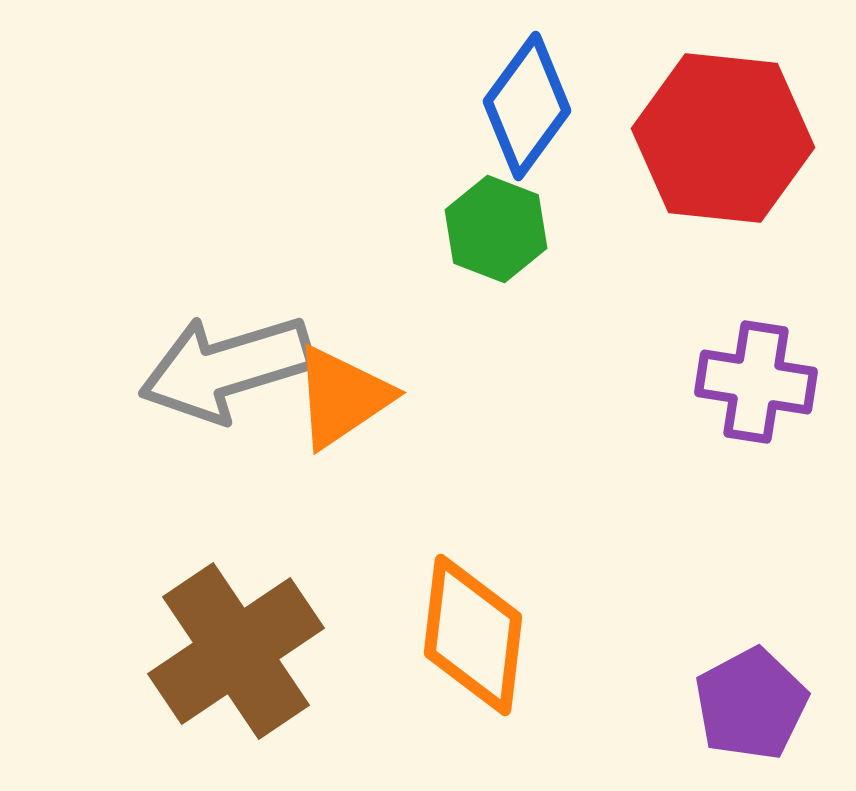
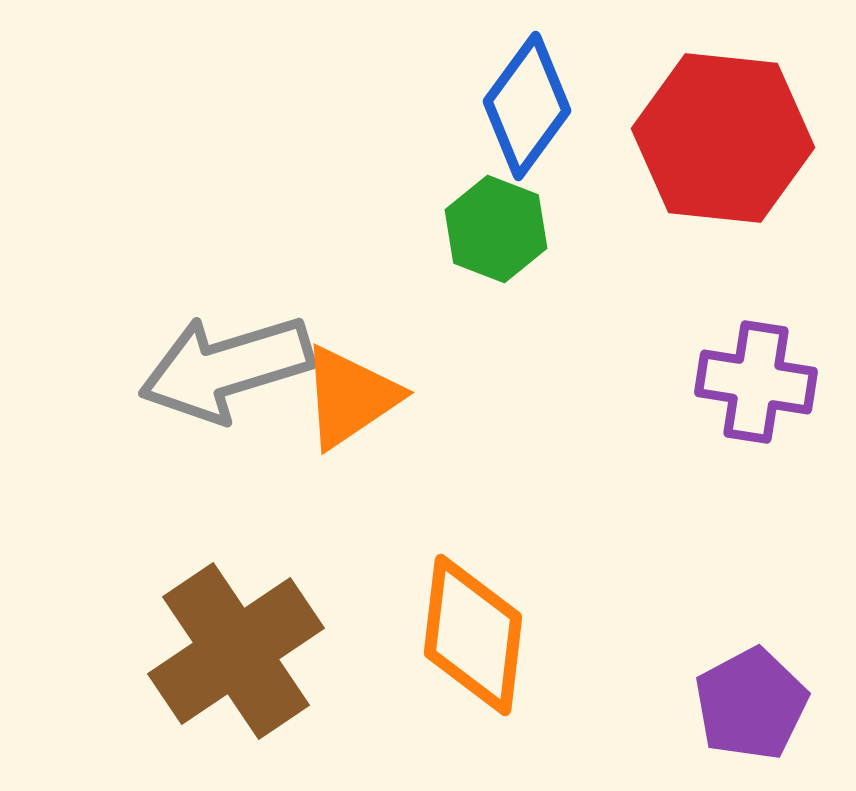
orange triangle: moved 8 px right
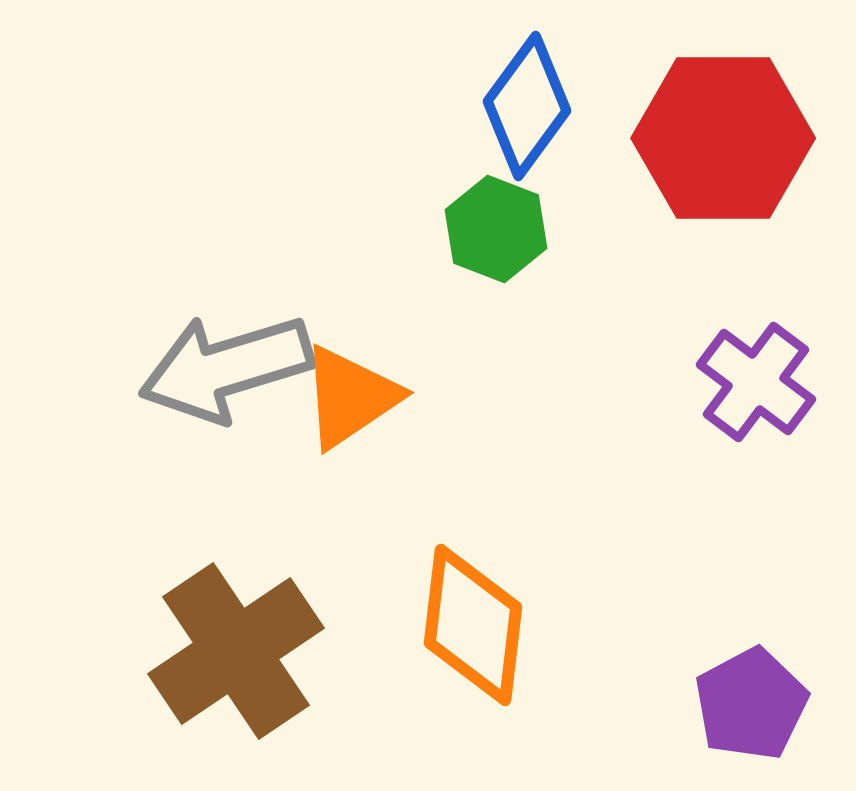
red hexagon: rotated 6 degrees counterclockwise
purple cross: rotated 28 degrees clockwise
orange diamond: moved 10 px up
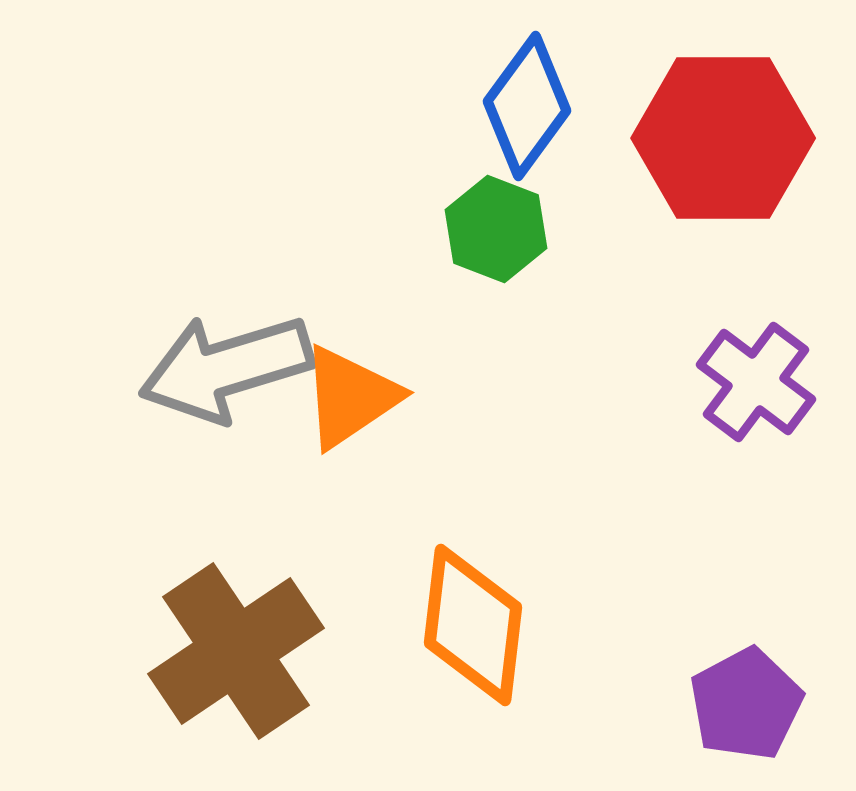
purple pentagon: moved 5 px left
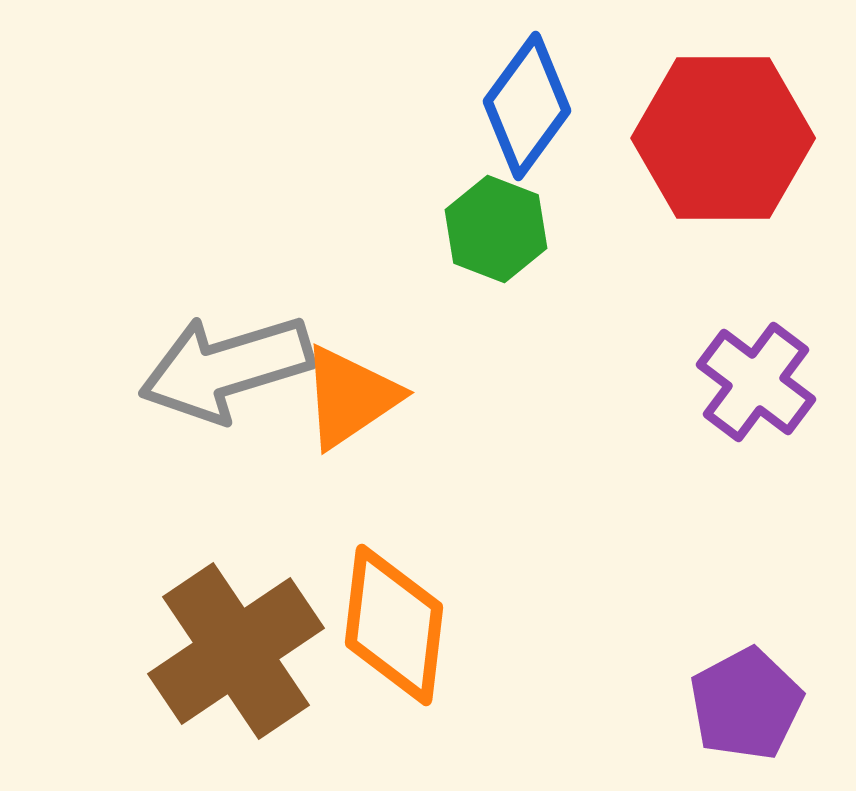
orange diamond: moved 79 px left
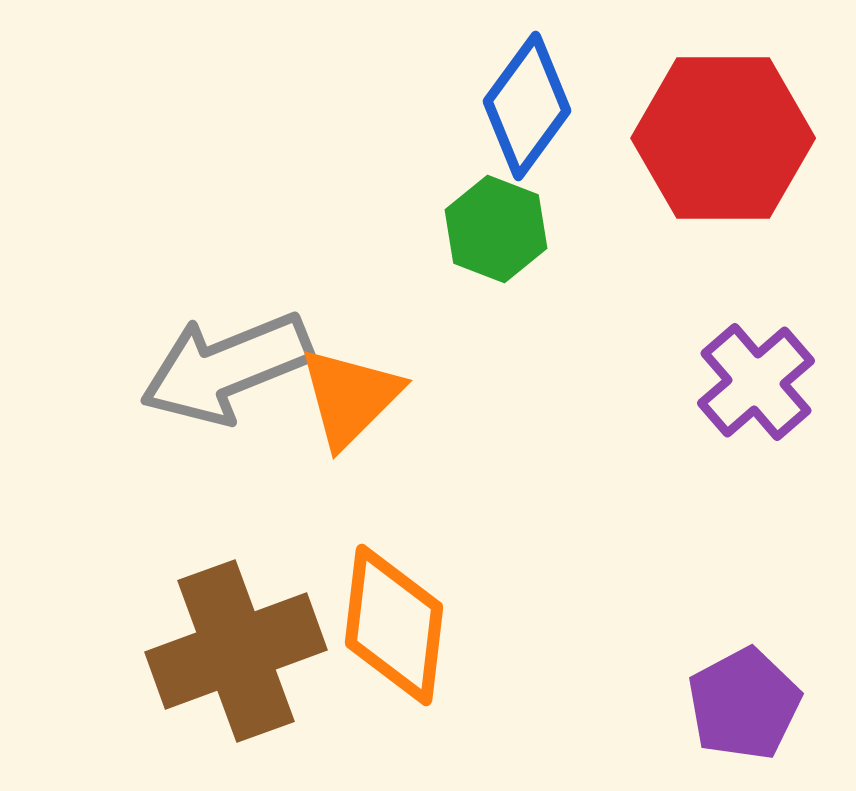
gray arrow: rotated 5 degrees counterclockwise
purple cross: rotated 12 degrees clockwise
orange triangle: rotated 11 degrees counterclockwise
brown cross: rotated 14 degrees clockwise
purple pentagon: moved 2 px left
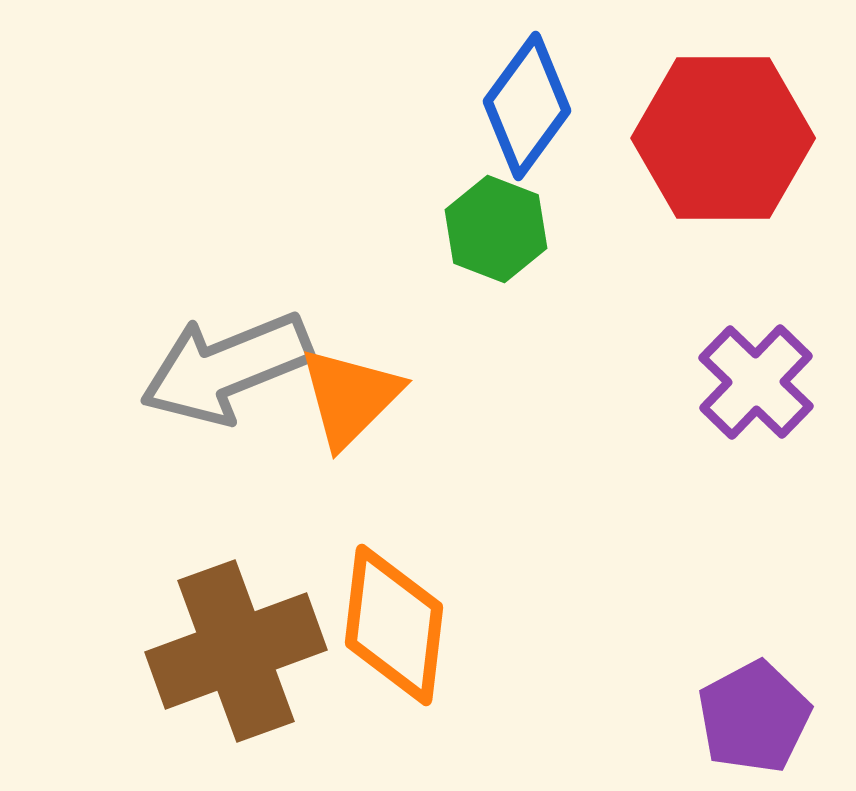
purple cross: rotated 5 degrees counterclockwise
purple pentagon: moved 10 px right, 13 px down
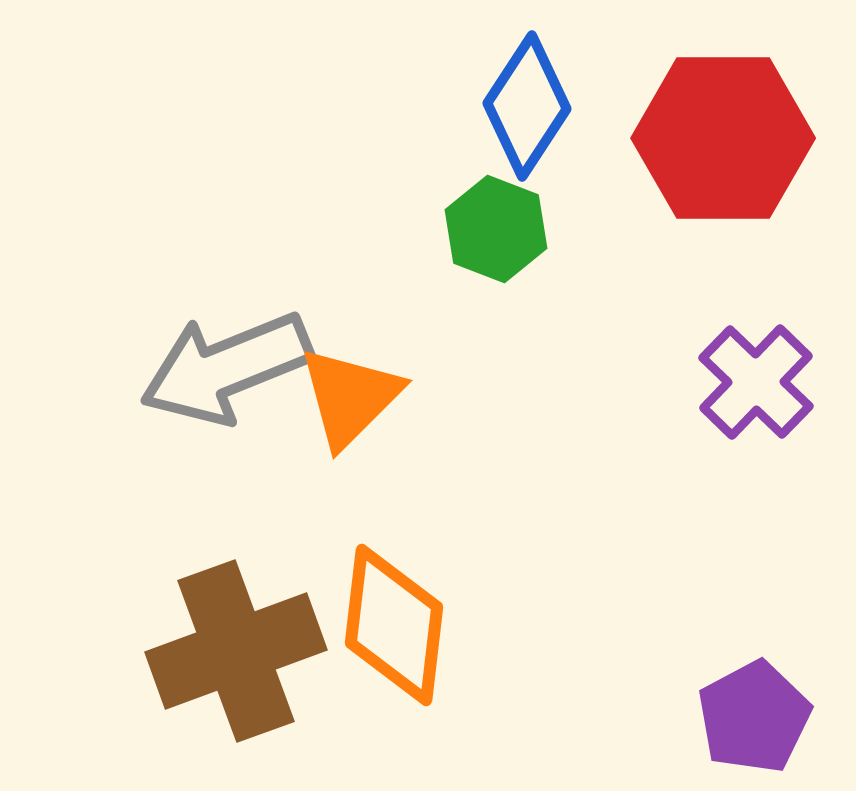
blue diamond: rotated 3 degrees counterclockwise
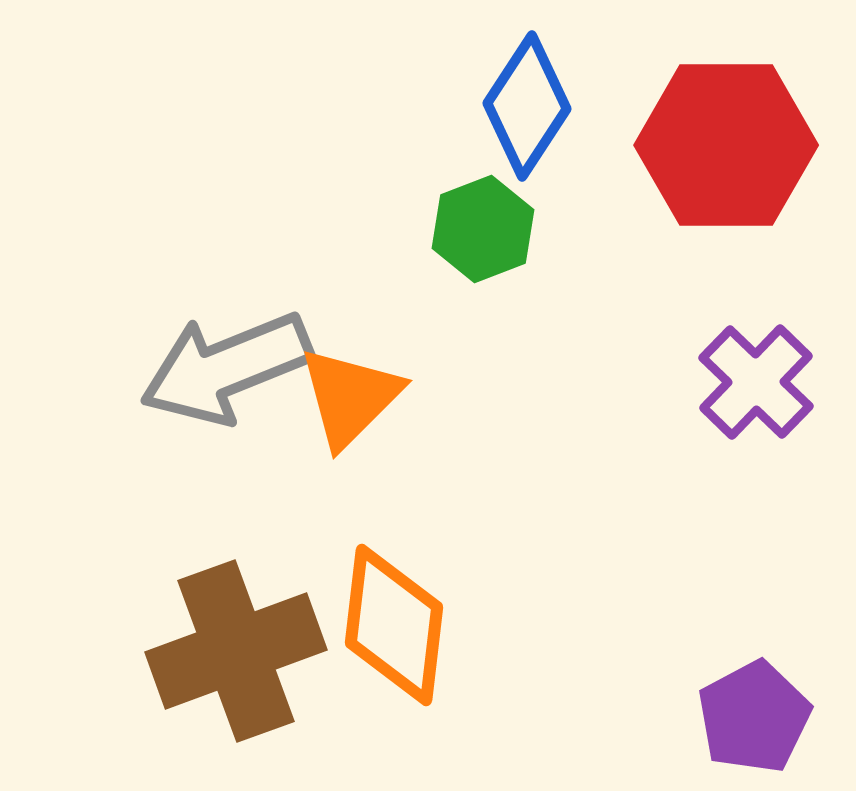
red hexagon: moved 3 px right, 7 px down
green hexagon: moved 13 px left; rotated 18 degrees clockwise
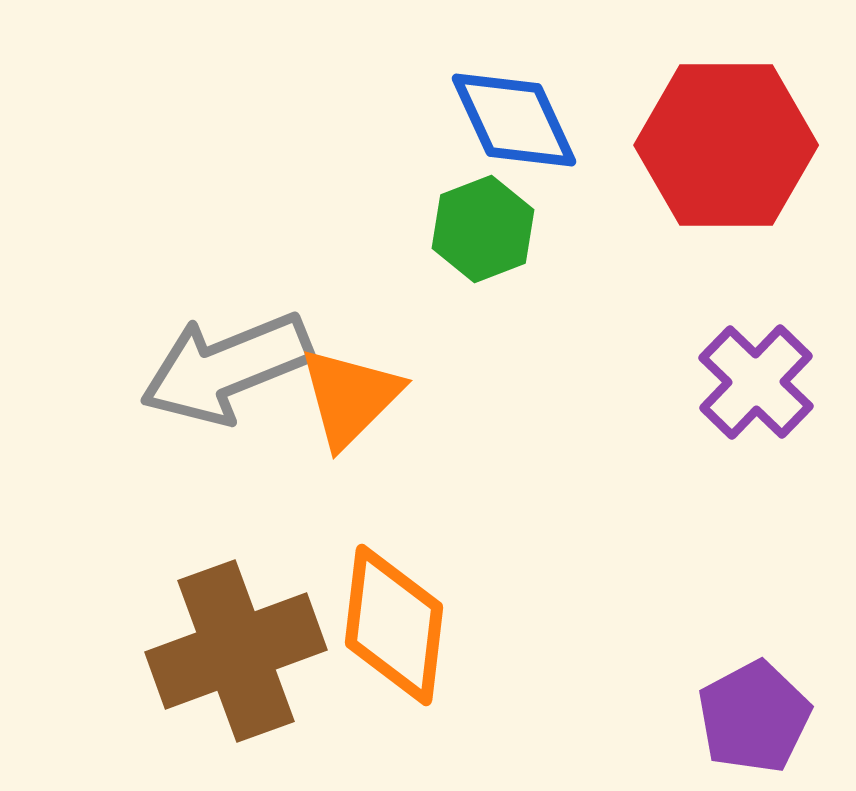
blue diamond: moved 13 px left, 14 px down; rotated 58 degrees counterclockwise
